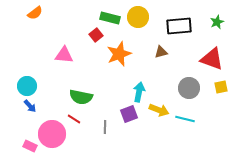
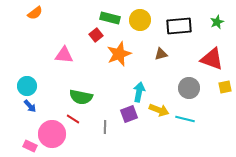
yellow circle: moved 2 px right, 3 px down
brown triangle: moved 2 px down
yellow square: moved 4 px right
red line: moved 1 px left
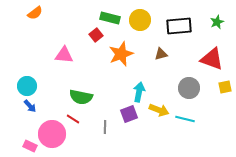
orange star: moved 2 px right
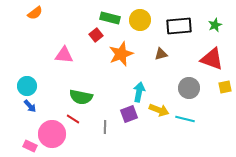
green star: moved 2 px left, 3 px down
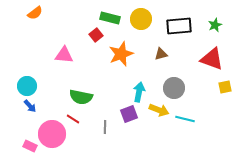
yellow circle: moved 1 px right, 1 px up
gray circle: moved 15 px left
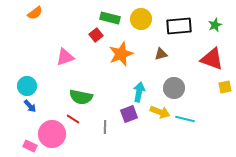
pink triangle: moved 1 px right, 2 px down; rotated 24 degrees counterclockwise
yellow arrow: moved 1 px right, 2 px down
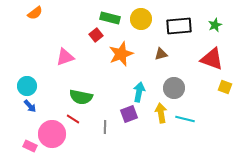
yellow square: rotated 32 degrees clockwise
yellow arrow: moved 1 px right, 1 px down; rotated 120 degrees counterclockwise
